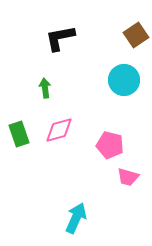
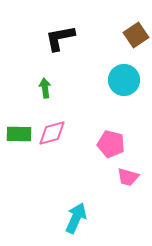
pink diamond: moved 7 px left, 3 px down
green rectangle: rotated 70 degrees counterclockwise
pink pentagon: moved 1 px right, 1 px up
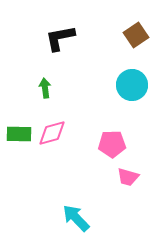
cyan circle: moved 8 px right, 5 px down
pink pentagon: moved 1 px right; rotated 16 degrees counterclockwise
cyan arrow: rotated 68 degrees counterclockwise
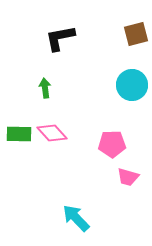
brown square: moved 1 px up; rotated 20 degrees clockwise
pink diamond: rotated 64 degrees clockwise
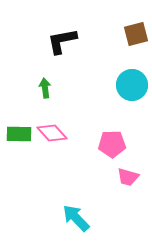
black L-shape: moved 2 px right, 3 px down
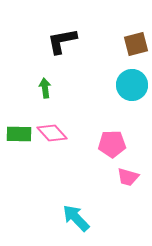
brown square: moved 10 px down
